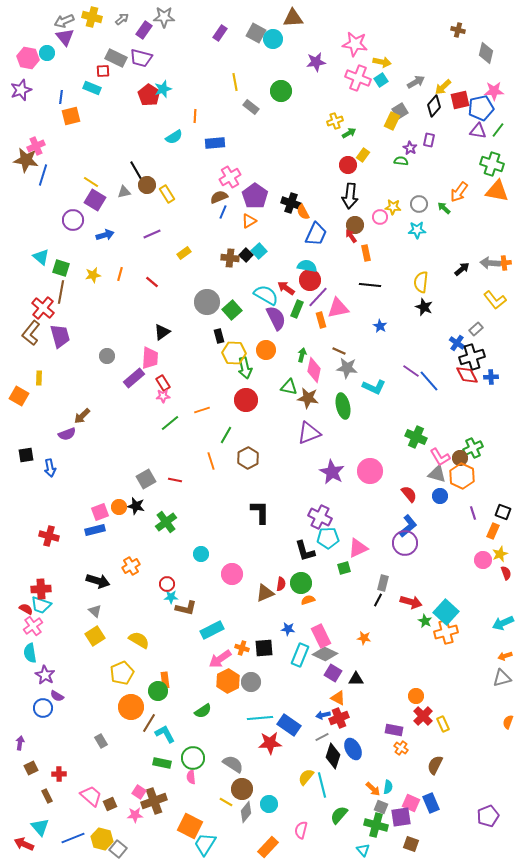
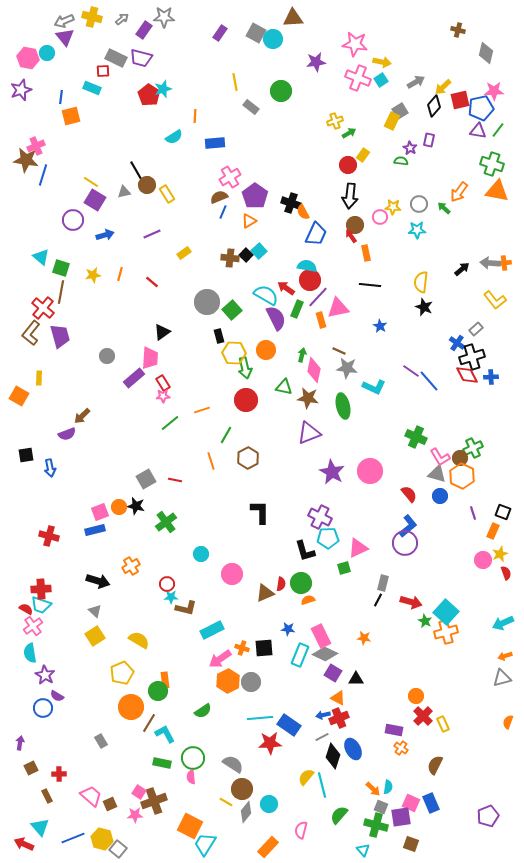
green triangle at (289, 387): moved 5 px left
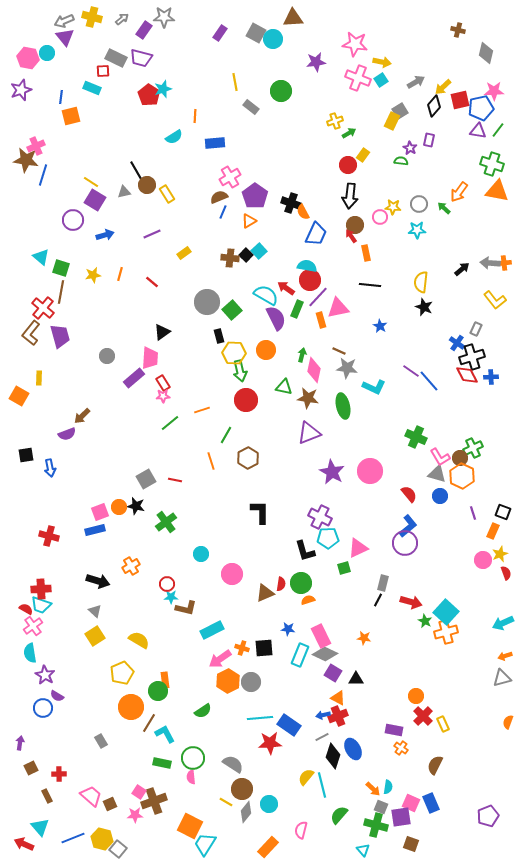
gray rectangle at (476, 329): rotated 24 degrees counterclockwise
green arrow at (245, 368): moved 5 px left, 3 px down
red cross at (339, 718): moved 1 px left, 2 px up
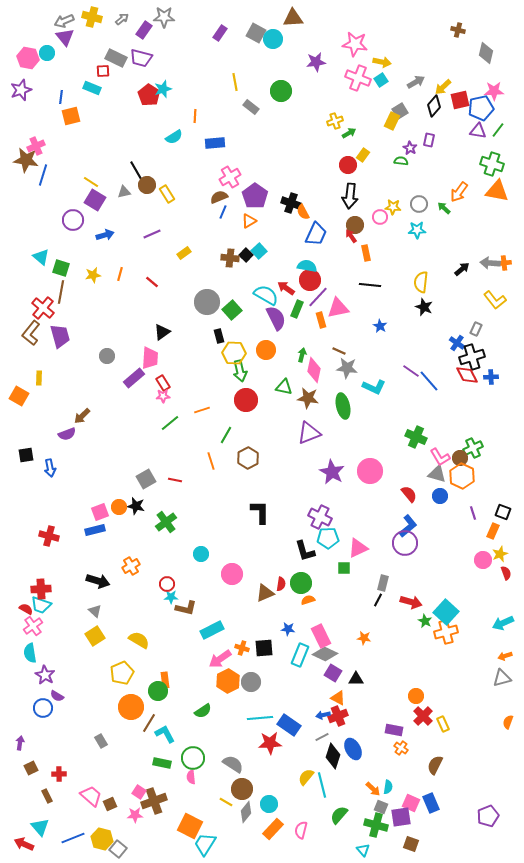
green square at (344, 568): rotated 16 degrees clockwise
orange rectangle at (268, 847): moved 5 px right, 18 px up
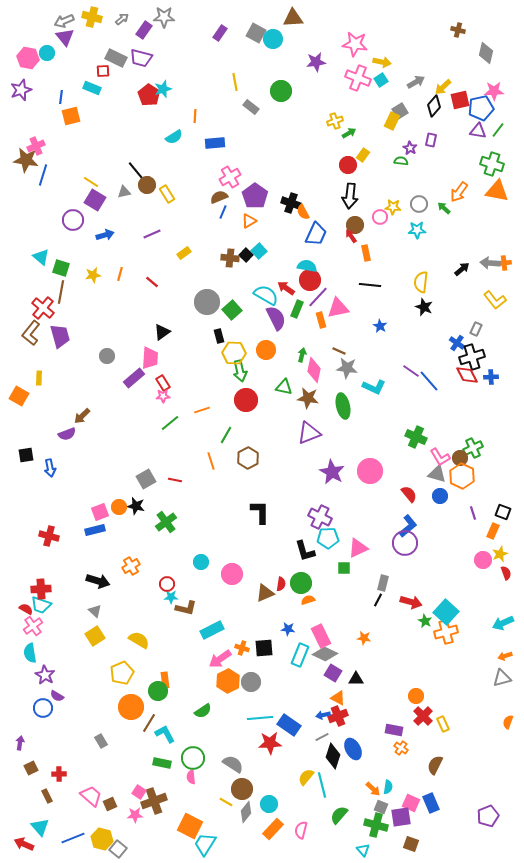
purple rectangle at (429, 140): moved 2 px right
black line at (137, 172): rotated 10 degrees counterclockwise
cyan circle at (201, 554): moved 8 px down
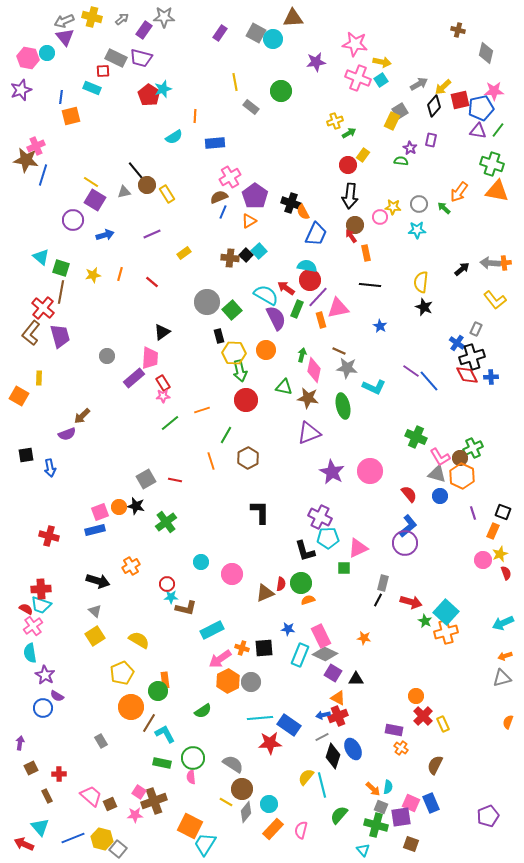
gray arrow at (416, 82): moved 3 px right, 2 px down
